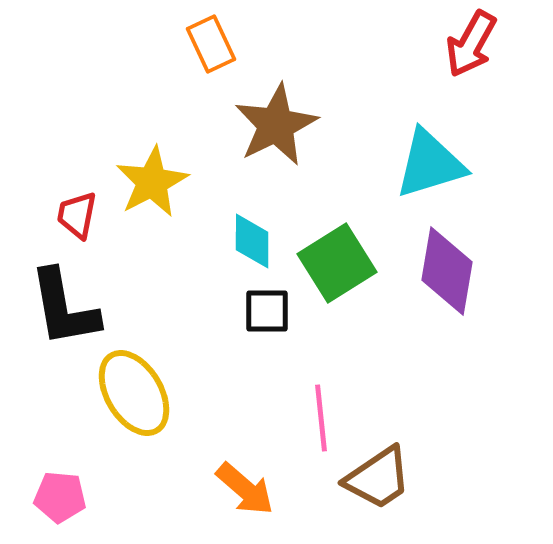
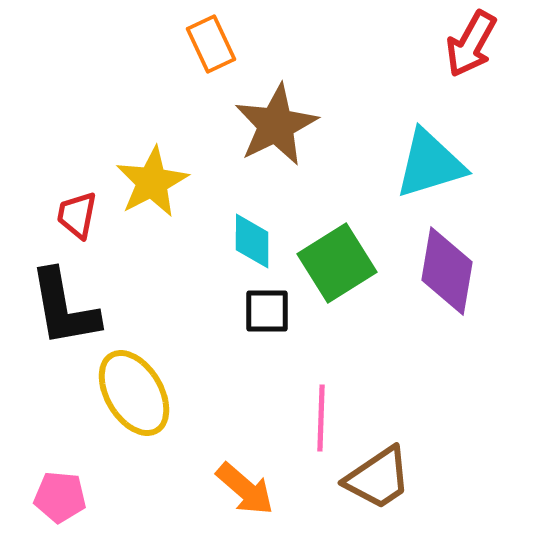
pink line: rotated 8 degrees clockwise
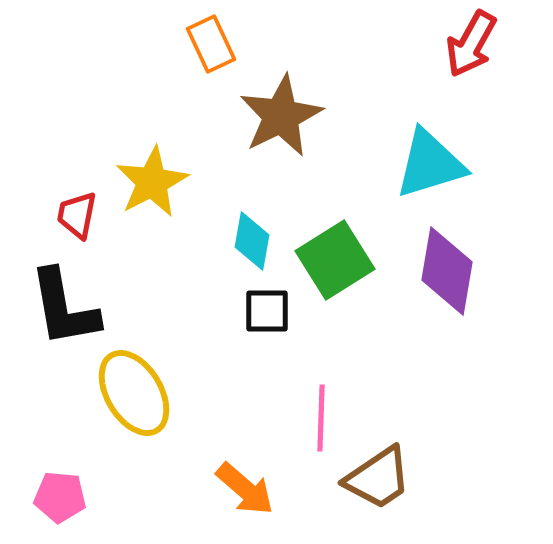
brown star: moved 5 px right, 9 px up
cyan diamond: rotated 10 degrees clockwise
green square: moved 2 px left, 3 px up
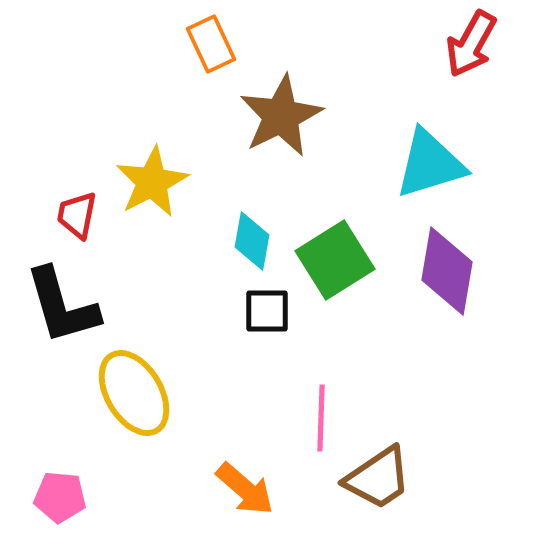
black L-shape: moved 2 px left, 2 px up; rotated 6 degrees counterclockwise
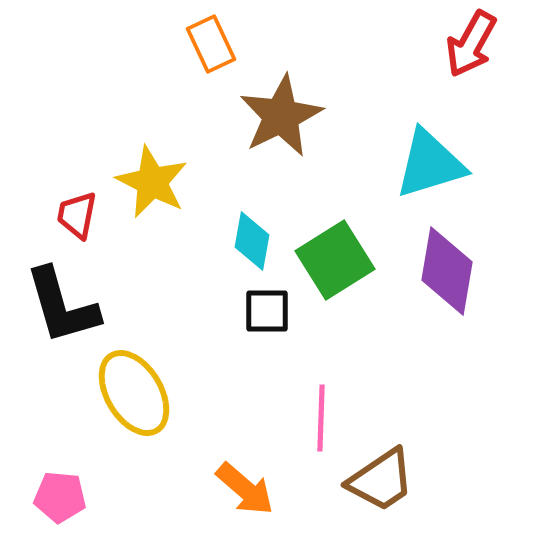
yellow star: rotated 18 degrees counterclockwise
brown trapezoid: moved 3 px right, 2 px down
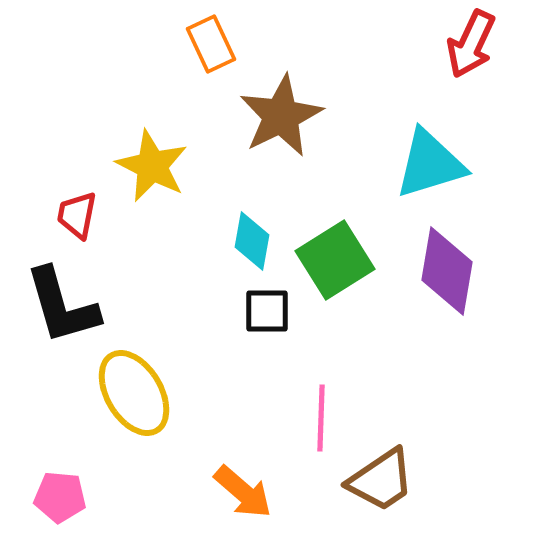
red arrow: rotated 4 degrees counterclockwise
yellow star: moved 16 px up
orange arrow: moved 2 px left, 3 px down
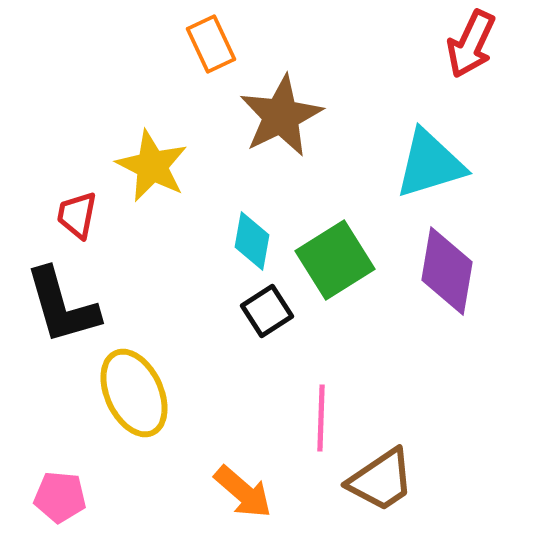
black square: rotated 33 degrees counterclockwise
yellow ellipse: rotated 6 degrees clockwise
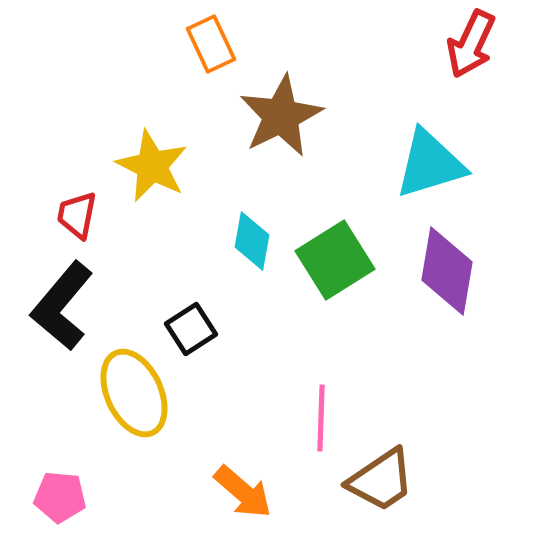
black L-shape: rotated 56 degrees clockwise
black square: moved 76 px left, 18 px down
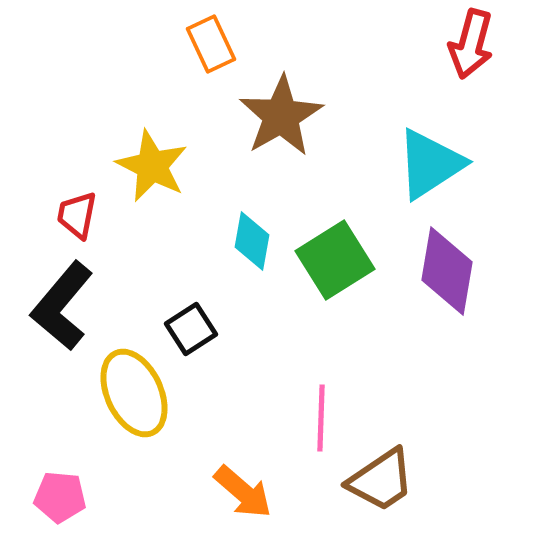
red arrow: rotated 10 degrees counterclockwise
brown star: rotated 4 degrees counterclockwise
cyan triangle: rotated 16 degrees counterclockwise
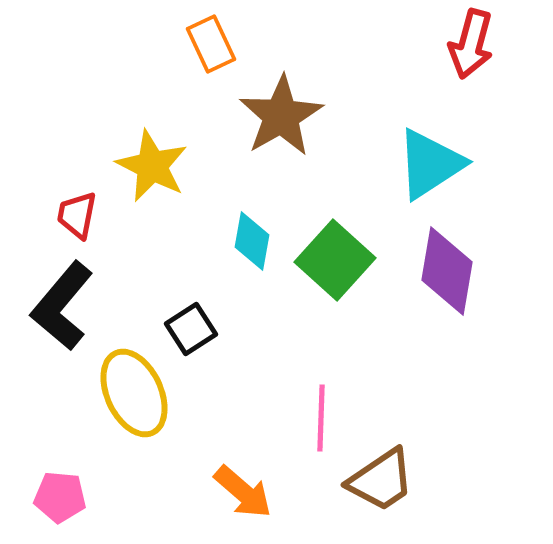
green square: rotated 16 degrees counterclockwise
